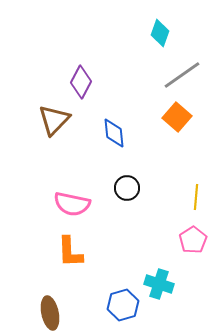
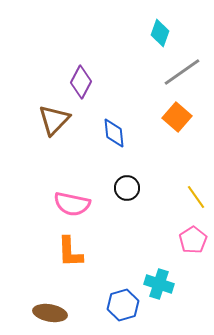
gray line: moved 3 px up
yellow line: rotated 40 degrees counterclockwise
brown ellipse: rotated 68 degrees counterclockwise
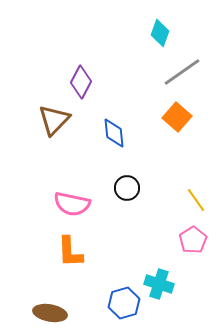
yellow line: moved 3 px down
blue hexagon: moved 1 px right, 2 px up
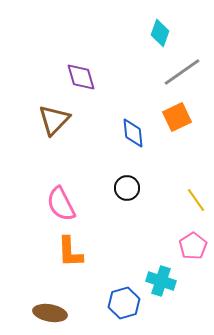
purple diamond: moved 5 px up; rotated 44 degrees counterclockwise
orange square: rotated 24 degrees clockwise
blue diamond: moved 19 px right
pink semicircle: moved 11 px left; rotated 51 degrees clockwise
pink pentagon: moved 6 px down
cyan cross: moved 2 px right, 3 px up
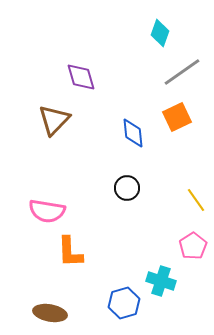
pink semicircle: moved 14 px left, 7 px down; rotated 54 degrees counterclockwise
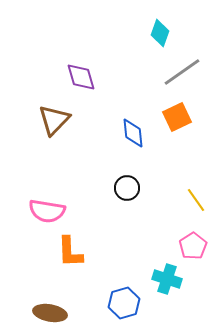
cyan cross: moved 6 px right, 2 px up
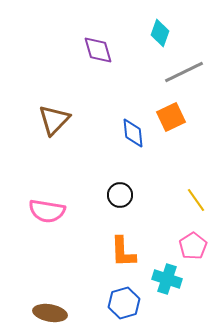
gray line: moved 2 px right; rotated 9 degrees clockwise
purple diamond: moved 17 px right, 27 px up
orange square: moved 6 px left
black circle: moved 7 px left, 7 px down
orange L-shape: moved 53 px right
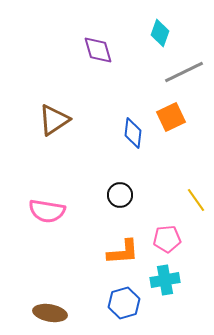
brown triangle: rotated 12 degrees clockwise
blue diamond: rotated 12 degrees clockwise
pink pentagon: moved 26 px left, 7 px up; rotated 28 degrees clockwise
orange L-shape: rotated 92 degrees counterclockwise
cyan cross: moved 2 px left, 1 px down; rotated 28 degrees counterclockwise
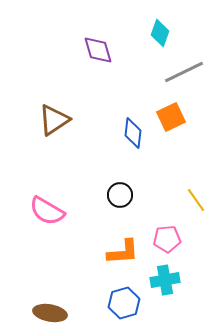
pink semicircle: rotated 21 degrees clockwise
